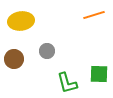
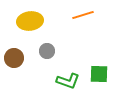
orange line: moved 11 px left
yellow ellipse: moved 9 px right
brown circle: moved 1 px up
green L-shape: moved 1 px right, 2 px up; rotated 55 degrees counterclockwise
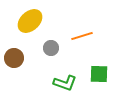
orange line: moved 1 px left, 21 px down
yellow ellipse: rotated 35 degrees counterclockwise
gray circle: moved 4 px right, 3 px up
green L-shape: moved 3 px left, 2 px down
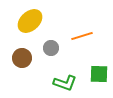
brown circle: moved 8 px right
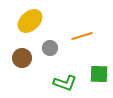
gray circle: moved 1 px left
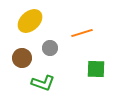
orange line: moved 3 px up
green square: moved 3 px left, 5 px up
green L-shape: moved 22 px left
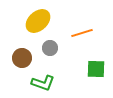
yellow ellipse: moved 8 px right
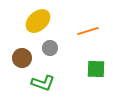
orange line: moved 6 px right, 2 px up
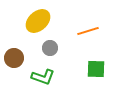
brown circle: moved 8 px left
green L-shape: moved 6 px up
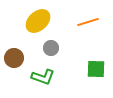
orange line: moved 9 px up
gray circle: moved 1 px right
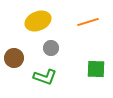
yellow ellipse: rotated 20 degrees clockwise
green L-shape: moved 2 px right
